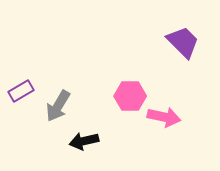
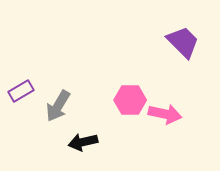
pink hexagon: moved 4 px down
pink arrow: moved 1 px right, 3 px up
black arrow: moved 1 px left, 1 px down
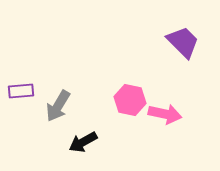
purple rectangle: rotated 25 degrees clockwise
pink hexagon: rotated 12 degrees clockwise
black arrow: rotated 16 degrees counterclockwise
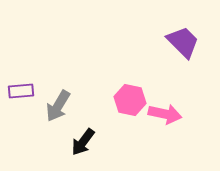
black arrow: rotated 24 degrees counterclockwise
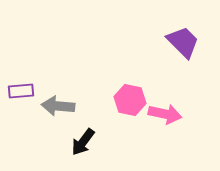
gray arrow: rotated 64 degrees clockwise
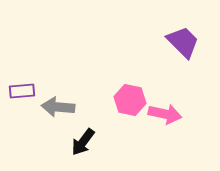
purple rectangle: moved 1 px right
gray arrow: moved 1 px down
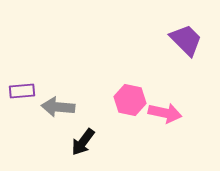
purple trapezoid: moved 3 px right, 2 px up
pink arrow: moved 1 px up
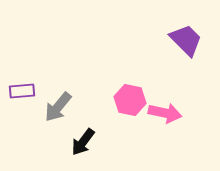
gray arrow: rotated 56 degrees counterclockwise
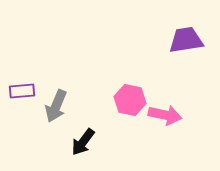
purple trapezoid: rotated 54 degrees counterclockwise
gray arrow: moved 2 px left, 1 px up; rotated 16 degrees counterclockwise
pink arrow: moved 2 px down
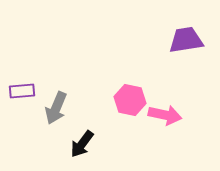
gray arrow: moved 2 px down
black arrow: moved 1 px left, 2 px down
